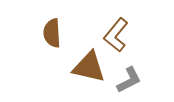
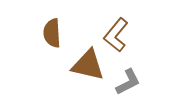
brown triangle: moved 1 px left, 2 px up
gray L-shape: moved 1 px left, 2 px down
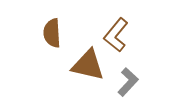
gray L-shape: rotated 20 degrees counterclockwise
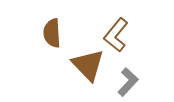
brown triangle: rotated 33 degrees clockwise
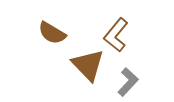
brown semicircle: rotated 56 degrees counterclockwise
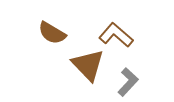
brown L-shape: rotated 92 degrees clockwise
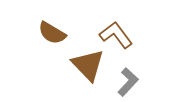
brown L-shape: rotated 12 degrees clockwise
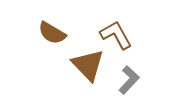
brown L-shape: rotated 8 degrees clockwise
gray L-shape: moved 1 px right, 2 px up
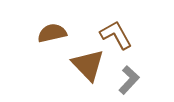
brown semicircle: rotated 136 degrees clockwise
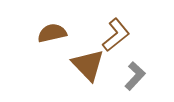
brown L-shape: rotated 80 degrees clockwise
gray L-shape: moved 6 px right, 4 px up
